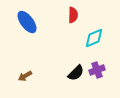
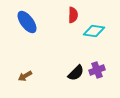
cyan diamond: moved 7 px up; rotated 30 degrees clockwise
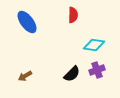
cyan diamond: moved 14 px down
black semicircle: moved 4 px left, 1 px down
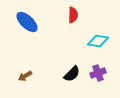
blue ellipse: rotated 10 degrees counterclockwise
cyan diamond: moved 4 px right, 4 px up
purple cross: moved 1 px right, 3 px down
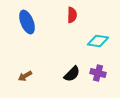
red semicircle: moved 1 px left
blue ellipse: rotated 25 degrees clockwise
purple cross: rotated 35 degrees clockwise
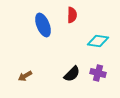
blue ellipse: moved 16 px right, 3 px down
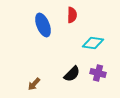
cyan diamond: moved 5 px left, 2 px down
brown arrow: moved 9 px right, 8 px down; rotated 16 degrees counterclockwise
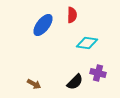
blue ellipse: rotated 60 degrees clockwise
cyan diamond: moved 6 px left
black semicircle: moved 3 px right, 8 px down
brown arrow: rotated 104 degrees counterclockwise
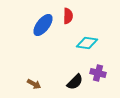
red semicircle: moved 4 px left, 1 px down
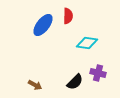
brown arrow: moved 1 px right, 1 px down
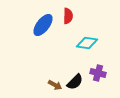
brown arrow: moved 20 px right
